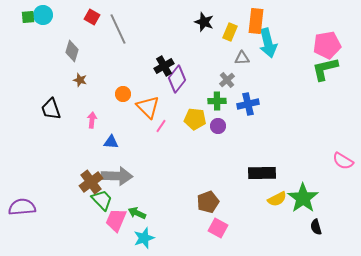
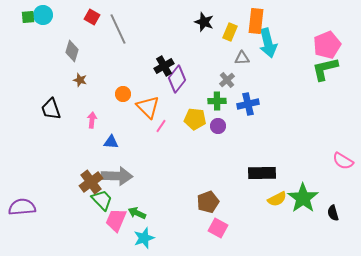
pink pentagon: rotated 12 degrees counterclockwise
black semicircle: moved 17 px right, 14 px up
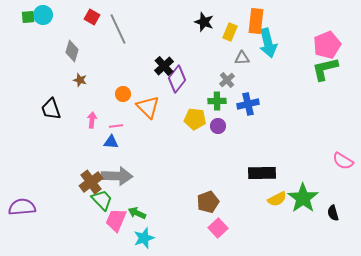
black cross: rotated 12 degrees counterclockwise
pink line: moved 45 px left; rotated 48 degrees clockwise
pink square: rotated 18 degrees clockwise
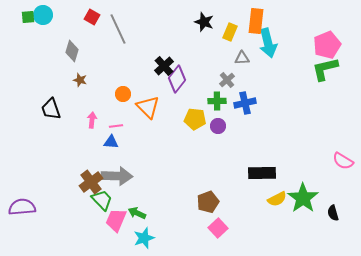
blue cross: moved 3 px left, 1 px up
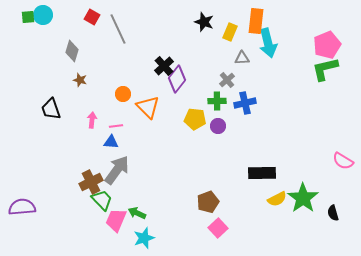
gray arrow: moved 6 px up; rotated 56 degrees counterclockwise
brown cross: rotated 10 degrees clockwise
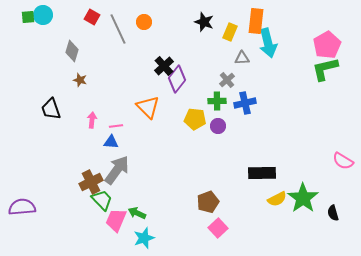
pink pentagon: rotated 8 degrees counterclockwise
orange circle: moved 21 px right, 72 px up
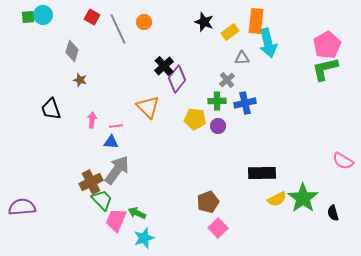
yellow rectangle: rotated 30 degrees clockwise
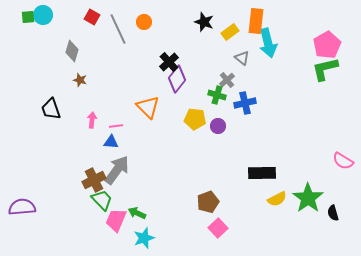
gray triangle: rotated 42 degrees clockwise
black cross: moved 5 px right, 4 px up
green cross: moved 6 px up; rotated 18 degrees clockwise
brown cross: moved 3 px right, 2 px up
green star: moved 5 px right
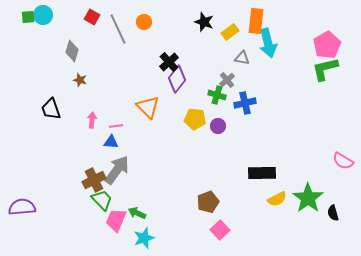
gray triangle: rotated 28 degrees counterclockwise
pink square: moved 2 px right, 2 px down
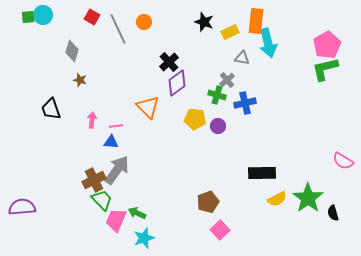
yellow rectangle: rotated 12 degrees clockwise
purple diamond: moved 4 px down; rotated 16 degrees clockwise
